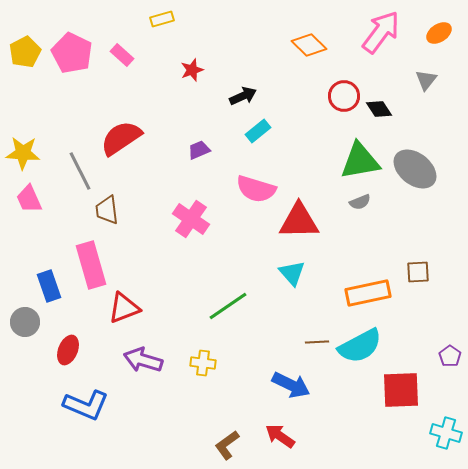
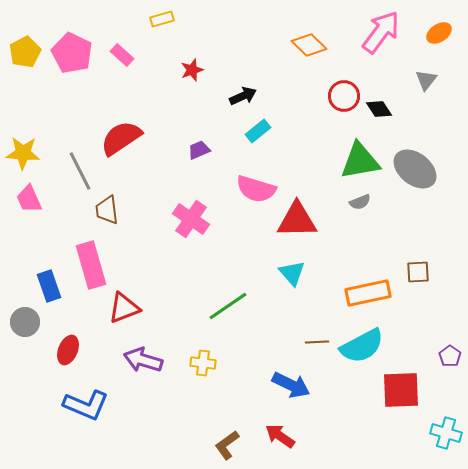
red triangle at (299, 221): moved 2 px left, 1 px up
cyan semicircle at (360, 346): moved 2 px right
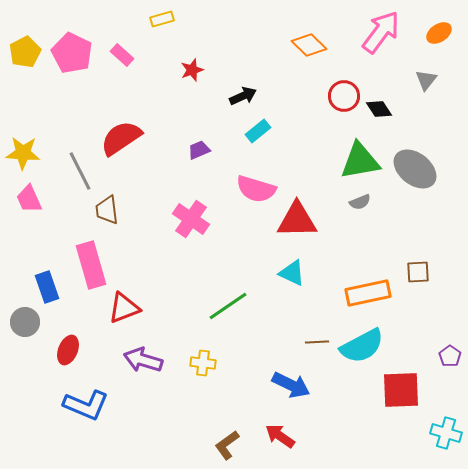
cyan triangle at (292, 273): rotated 24 degrees counterclockwise
blue rectangle at (49, 286): moved 2 px left, 1 px down
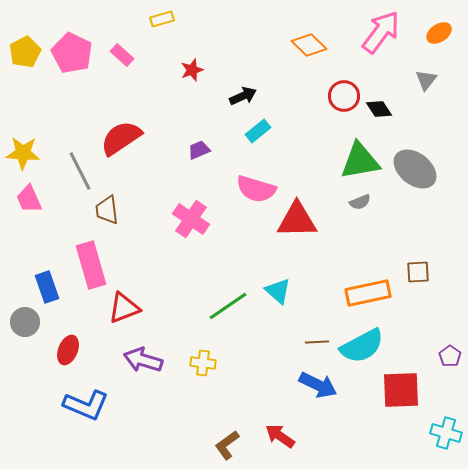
cyan triangle at (292, 273): moved 14 px left, 18 px down; rotated 16 degrees clockwise
blue arrow at (291, 385): moved 27 px right
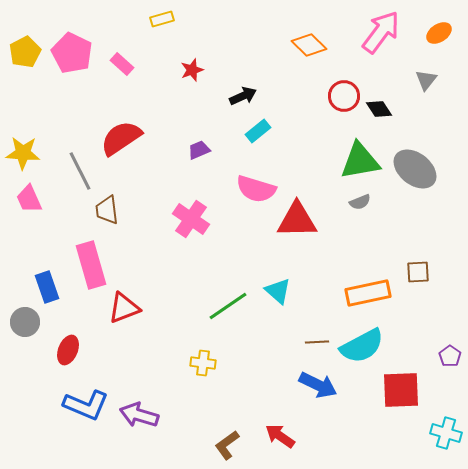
pink rectangle at (122, 55): moved 9 px down
purple arrow at (143, 360): moved 4 px left, 55 px down
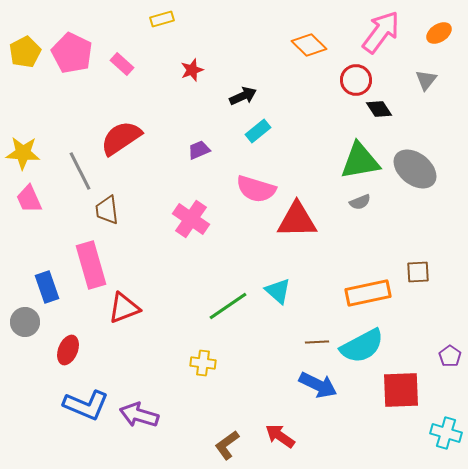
red circle at (344, 96): moved 12 px right, 16 px up
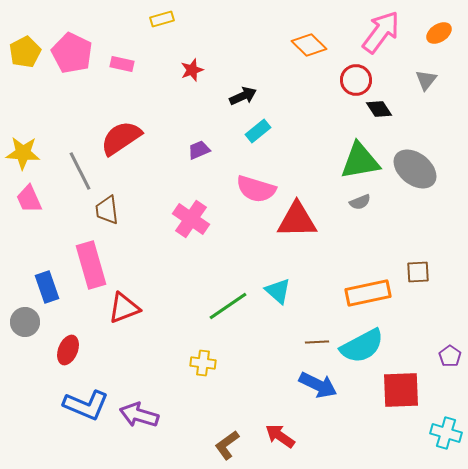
pink rectangle at (122, 64): rotated 30 degrees counterclockwise
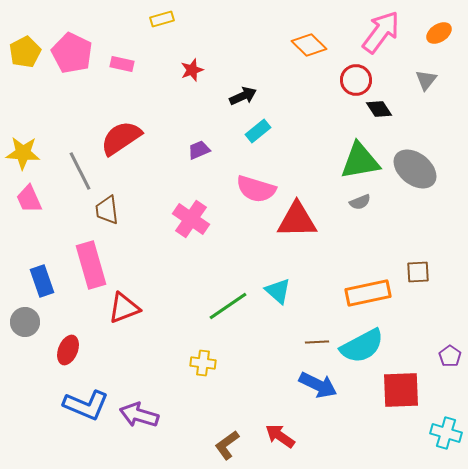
blue rectangle at (47, 287): moved 5 px left, 6 px up
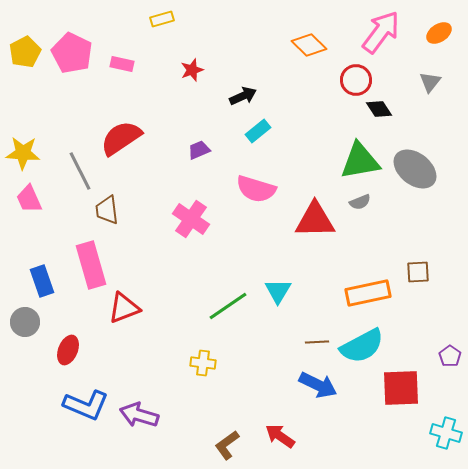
gray triangle at (426, 80): moved 4 px right, 2 px down
red triangle at (297, 220): moved 18 px right
cyan triangle at (278, 291): rotated 20 degrees clockwise
red square at (401, 390): moved 2 px up
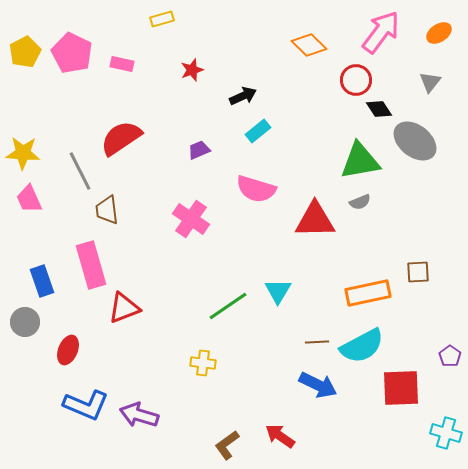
gray ellipse at (415, 169): moved 28 px up
